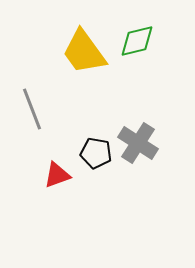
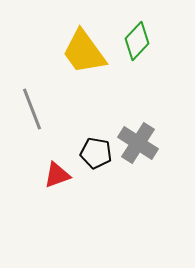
green diamond: rotated 33 degrees counterclockwise
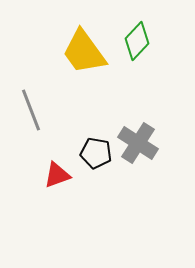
gray line: moved 1 px left, 1 px down
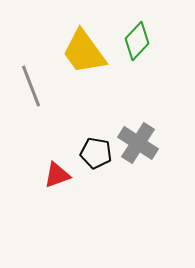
gray line: moved 24 px up
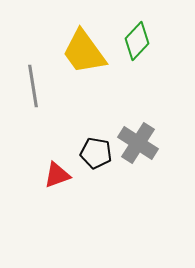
gray line: moved 2 px right; rotated 12 degrees clockwise
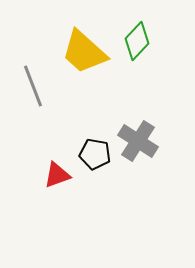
yellow trapezoid: rotated 12 degrees counterclockwise
gray line: rotated 12 degrees counterclockwise
gray cross: moved 2 px up
black pentagon: moved 1 px left, 1 px down
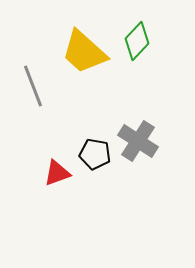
red triangle: moved 2 px up
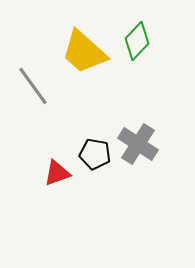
gray line: rotated 15 degrees counterclockwise
gray cross: moved 3 px down
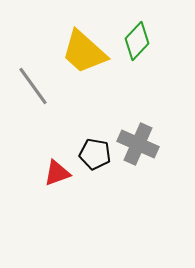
gray cross: rotated 9 degrees counterclockwise
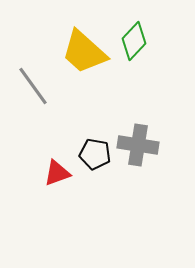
green diamond: moved 3 px left
gray cross: moved 1 px down; rotated 15 degrees counterclockwise
